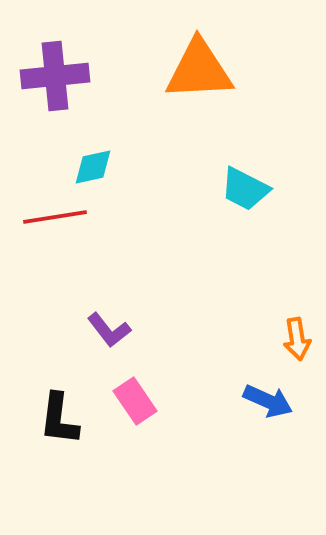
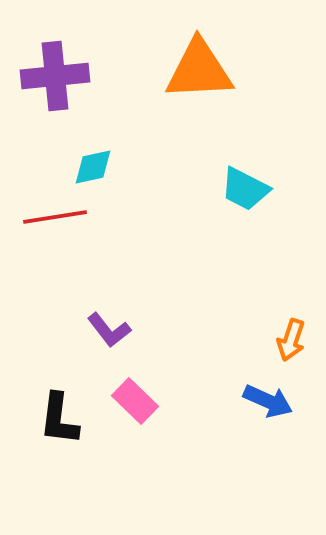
orange arrow: moved 6 px left, 1 px down; rotated 27 degrees clockwise
pink rectangle: rotated 12 degrees counterclockwise
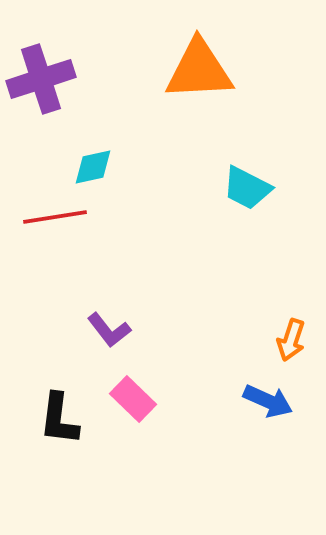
purple cross: moved 14 px left, 3 px down; rotated 12 degrees counterclockwise
cyan trapezoid: moved 2 px right, 1 px up
pink rectangle: moved 2 px left, 2 px up
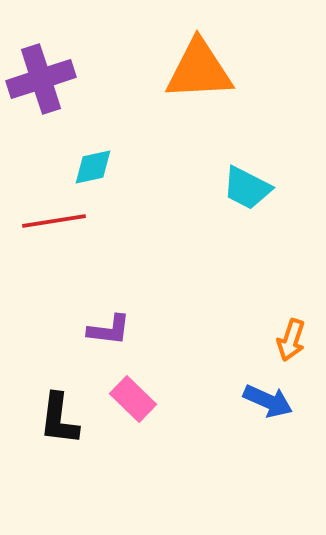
red line: moved 1 px left, 4 px down
purple L-shape: rotated 45 degrees counterclockwise
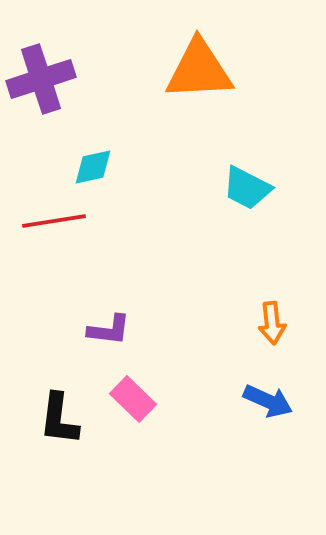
orange arrow: moved 19 px left, 17 px up; rotated 24 degrees counterclockwise
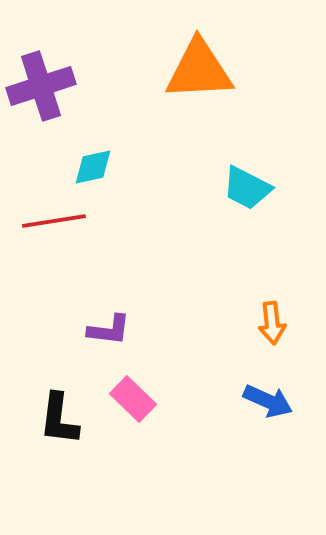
purple cross: moved 7 px down
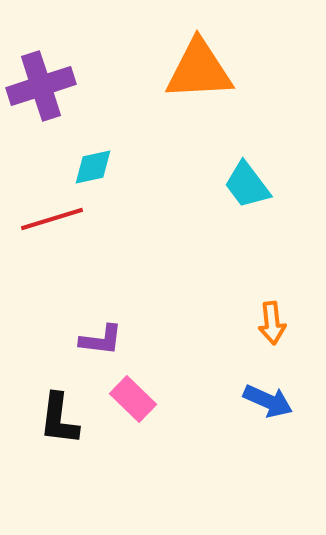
cyan trapezoid: moved 3 px up; rotated 26 degrees clockwise
red line: moved 2 px left, 2 px up; rotated 8 degrees counterclockwise
purple L-shape: moved 8 px left, 10 px down
